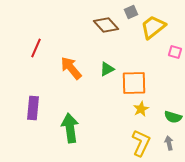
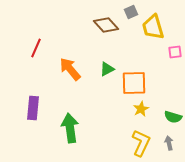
yellow trapezoid: rotated 68 degrees counterclockwise
pink square: rotated 24 degrees counterclockwise
orange arrow: moved 1 px left, 1 px down
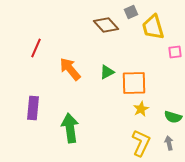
green triangle: moved 3 px down
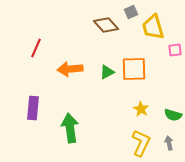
pink square: moved 2 px up
orange arrow: rotated 55 degrees counterclockwise
orange square: moved 14 px up
yellow star: rotated 14 degrees counterclockwise
green semicircle: moved 2 px up
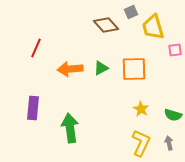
green triangle: moved 6 px left, 4 px up
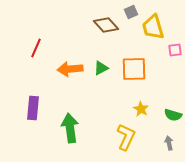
yellow L-shape: moved 15 px left, 6 px up
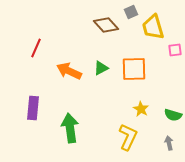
orange arrow: moved 1 px left, 2 px down; rotated 30 degrees clockwise
yellow L-shape: moved 2 px right
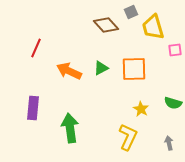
green semicircle: moved 12 px up
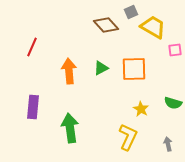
yellow trapezoid: rotated 136 degrees clockwise
red line: moved 4 px left, 1 px up
orange arrow: rotated 60 degrees clockwise
purple rectangle: moved 1 px up
gray arrow: moved 1 px left, 1 px down
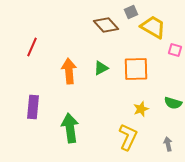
pink square: rotated 24 degrees clockwise
orange square: moved 2 px right
yellow star: rotated 21 degrees clockwise
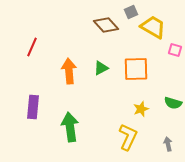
green arrow: moved 1 px up
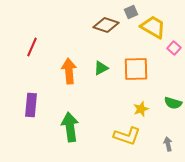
brown diamond: rotated 30 degrees counterclockwise
pink square: moved 1 px left, 2 px up; rotated 24 degrees clockwise
purple rectangle: moved 2 px left, 2 px up
yellow L-shape: moved 1 px left, 1 px up; rotated 84 degrees clockwise
